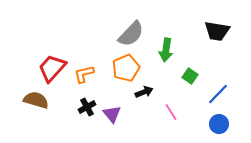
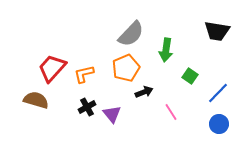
blue line: moved 1 px up
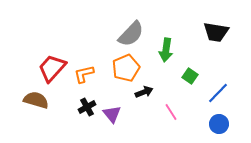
black trapezoid: moved 1 px left, 1 px down
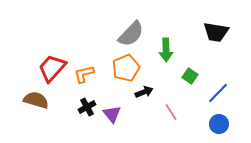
green arrow: rotated 10 degrees counterclockwise
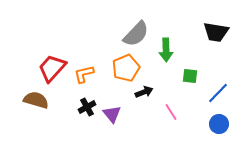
gray semicircle: moved 5 px right
green square: rotated 28 degrees counterclockwise
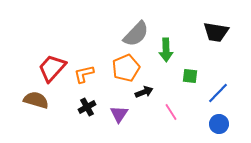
purple triangle: moved 7 px right; rotated 12 degrees clockwise
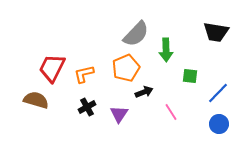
red trapezoid: rotated 16 degrees counterclockwise
